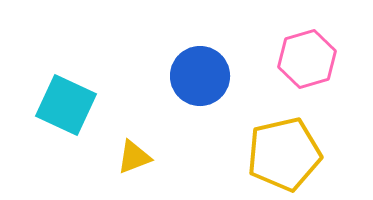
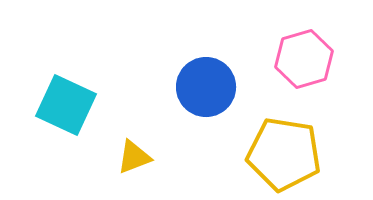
pink hexagon: moved 3 px left
blue circle: moved 6 px right, 11 px down
yellow pentagon: rotated 22 degrees clockwise
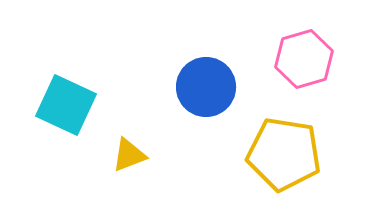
yellow triangle: moved 5 px left, 2 px up
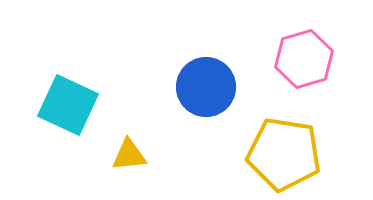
cyan square: moved 2 px right
yellow triangle: rotated 15 degrees clockwise
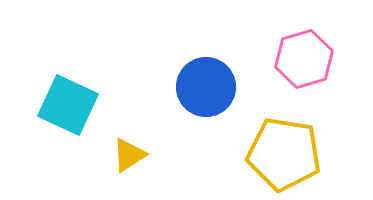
yellow triangle: rotated 27 degrees counterclockwise
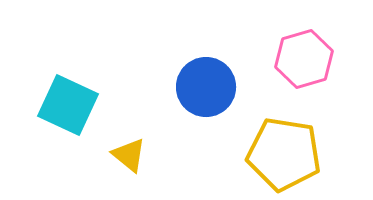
yellow triangle: rotated 48 degrees counterclockwise
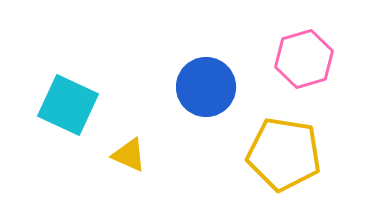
yellow triangle: rotated 15 degrees counterclockwise
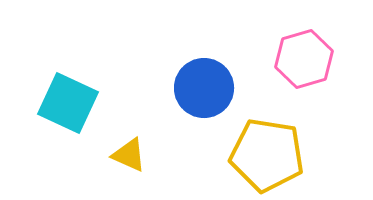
blue circle: moved 2 px left, 1 px down
cyan square: moved 2 px up
yellow pentagon: moved 17 px left, 1 px down
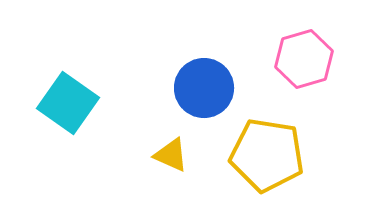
cyan square: rotated 10 degrees clockwise
yellow triangle: moved 42 px right
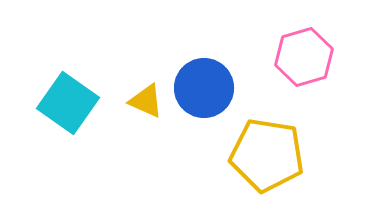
pink hexagon: moved 2 px up
yellow triangle: moved 25 px left, 54 px up
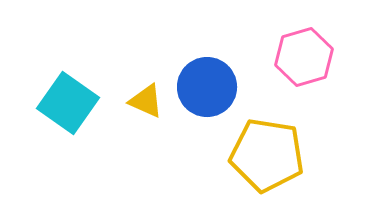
blue circle: moved 3 px right, 1 px up
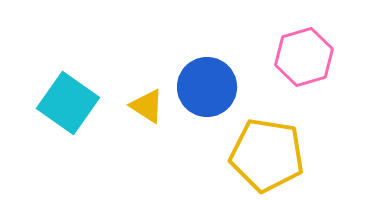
yellow triangle: moved 1 px right, 5 px down; rotated 9 degrees clockwise
